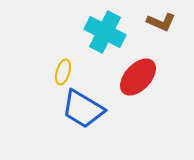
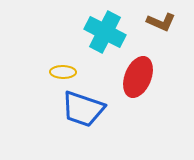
yellow ellipse: rotated 75 degrees clockwise
red ellipse: rotated 21 degrees counterclockwise
blue trapezoid: rotated 12 degrees counterclockwise
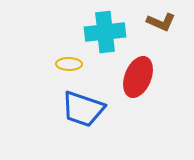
cyan cross: rotated 33 degrees counterclockwise
yellow ellipse: moved 6 px right, 8 px up
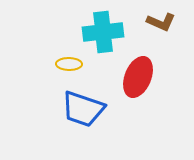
cyan cross: moved 2 px left
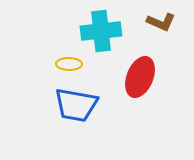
cyan cross: moved 2 px left, 1 px up
red ellipse: moved 2 px right
blue trapezoid: moved 7 px left, 4 px up; rotated 9 degrees counterclockwise
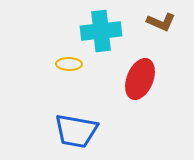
red ellipse: moved 2 px down
blue trapezoid: moved 26 px down
